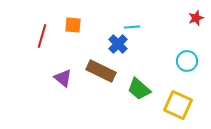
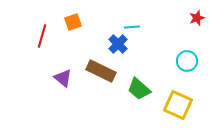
red star: moved 1 px right
orange square: moved 3 px up; rotated 24 degrees counterclockwise
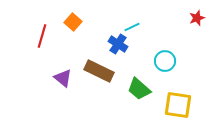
orange square: rotated 30 degrees counterclockwise
cyan line: rotated 21 degrees counterclockwise
blue cross: rotated 12 degrees counterclockwise
cyan circle: moved 22 px left
brown rectangle: moved 2 px left
yellow square: rotated 16 degrees counterclockwise
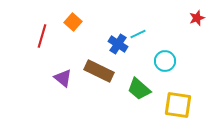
cyan line: moved 6 px right, 7 px down
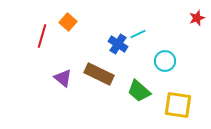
orange square: moved 5 px left
brown rectangle: moved 3 px down
green trapezoid: moved 2 px down
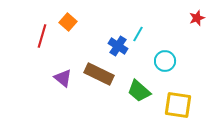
cyan line: rotated 35 degrees counterclockwise
blue cross: moved 2 px down
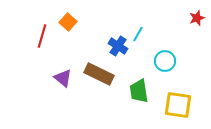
green trapezoid: rotated 40 degrees clockwise
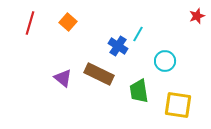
red star: moved 2 px up
red line: moved 12 px left, 13 px up
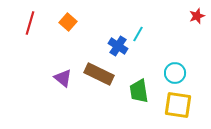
cyan circle: moved 10 px right, 12 px down
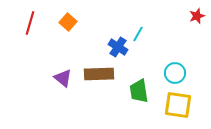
blue cross: moved 1 px down
brown rectangle: rotated 28 degrees counterclockwise
